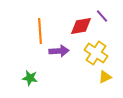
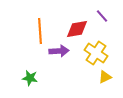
red diamond: moved 4 px left, 3 px down
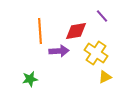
red diamond: moved 1 px left, 2 px down
green star: moved 1 px down; rotated 21 degrees counterclockwise
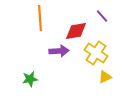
orange line: moved 13 px up
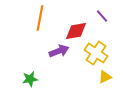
orange line: rotated 15 degrees clockwise
purple arrow: rotated 18 degrees counterclockwise
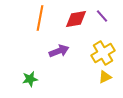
red diamond: moved 12 px up
yellow cross: moved 7 px right; rotated 25 degrees clockwise
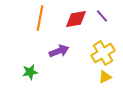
green star: moved 7 px up
